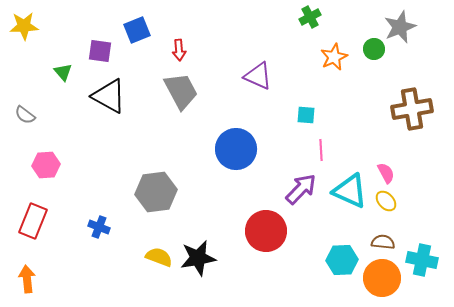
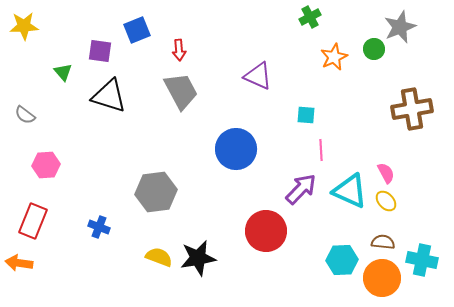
black triangle: rotated 12 degrees counterclockwise
orange arrow: moved 8 px left, 16 px up; rotated 76 degrees counterclockwise
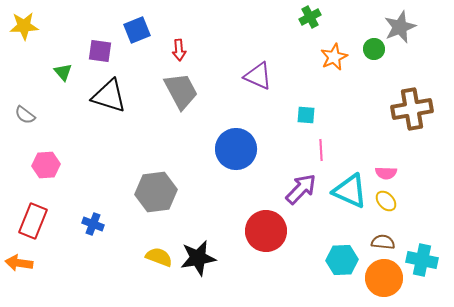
pink semicircle: rotated 120 degrees clockwise
blue cross: moved 6 px left, 3 px up
orange circle: moved 2 px right
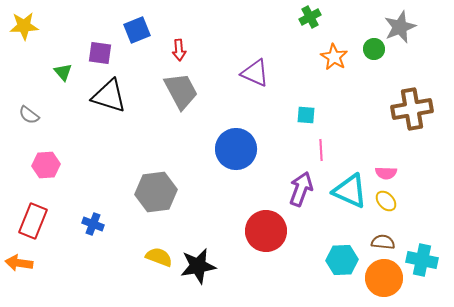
purple square: moved 2 px down
orange star: rotated 16 degrees counterclockwise
purple triangle: moved 3 px left, 3 px up
gray semicircle: moved 4 px right
purple arrow: rotated 24 degrees counterclockwise
black star: moved 8 px down
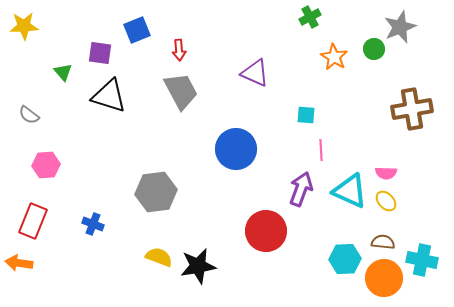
cyan hexagon: moved 3 px right, 1 px up
